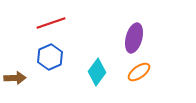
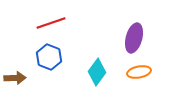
blue hexagon: moved 1 px left; rotated 15 degrees counterclockwise
orange ellipse: rotated 25 degrees clockwise
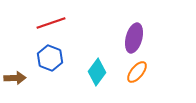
blue hexagon: moved 1 px right, 1 px down
orange ellipse: moved 2 px left; rotated 40 degrees counterclockwise
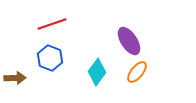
red line: moved 1 px right, 1 px down
purple ellipse: moved 5 px left, 3 px down; rotated 48 degrees counterclockwise
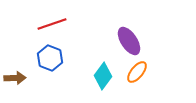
cyan diamond: moved 6 px right, 4 px down
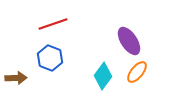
red line: moved 1 px right
brown arrow: moved 1 px right
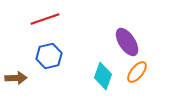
red line: moved 8 px left, 5 px up
purple ellipse: moved 2 px left, 1 px down
blue hexagon: moved 1 px left, 2 px up; rotated 25 degrees clockwise
cyan diamond: rotated 16 degrees counterclockwise
